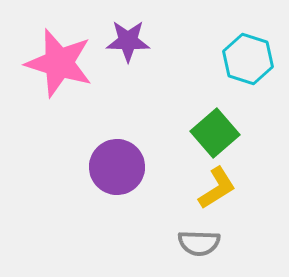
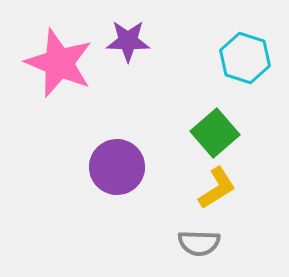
cyan hexagon: moved 3 px left, 1 px up
pink star: rotated 6 degrees clockwise
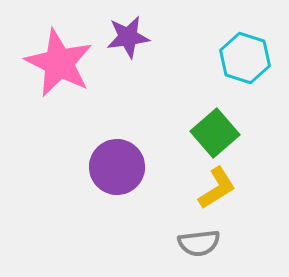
purple star: moved 4 px up; rotated 9 degrees counterclockwise
pink star: rotated 4 degrees clockwise
gray semicircle: rotated 9 degrees counterclockwise
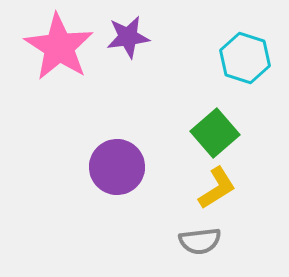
pink star: moved 16 px up; rotated 6 degrees clockwise
gray semicircle: moved 1 px right, 2 px up
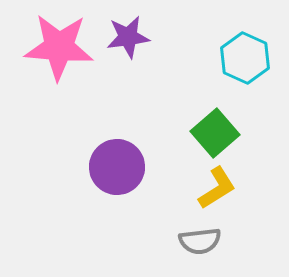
pink star: rotated 28 degrees counterclockwise
cyan hexagon: rotated 6 degrees clockwise
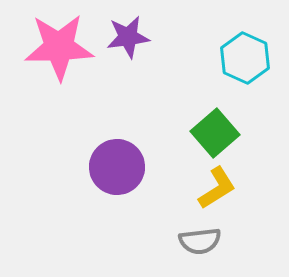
pink star: rotated 6 degrees counterclockwise
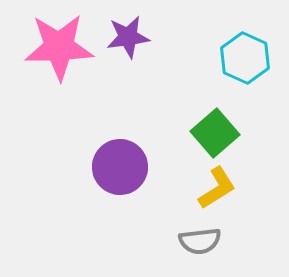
purple circle: moved 3 px right
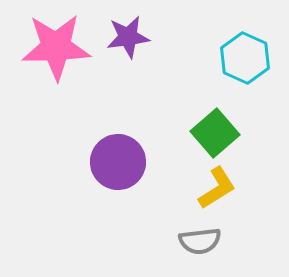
pink star: moved 3 px left
purple circle: moved 2 px left, 5 px up
